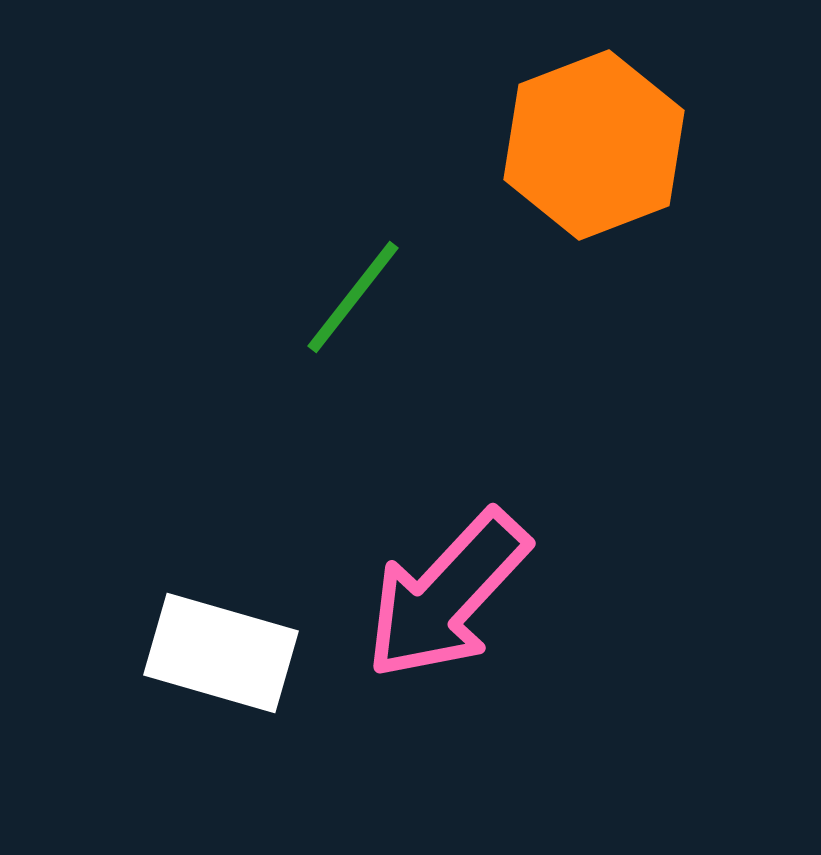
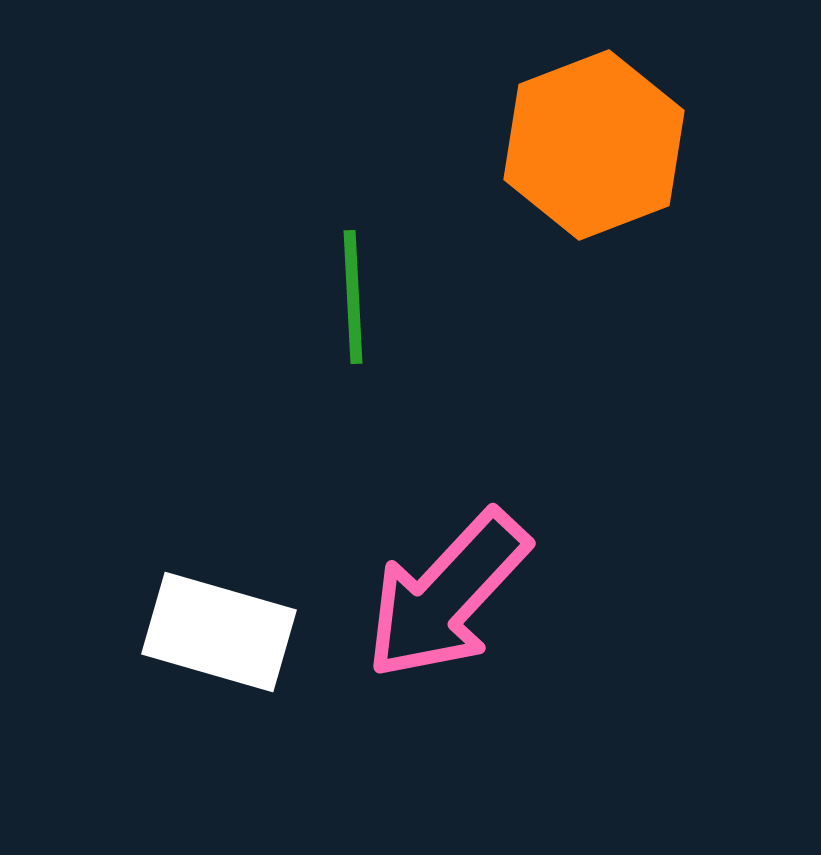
green line: rotated 41 degrees counterclockwise
white rectangle: moved 2 px left, 21 px up
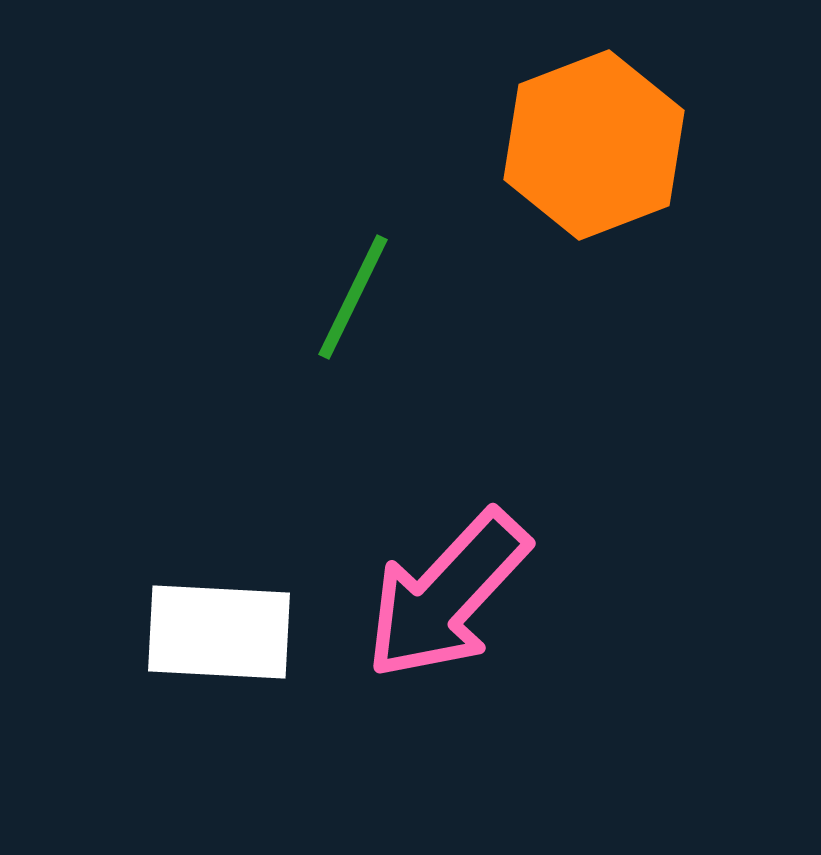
green line: rotated 29 degrees clockwise
white rectangle: rotated 13 degrees counterclockwise
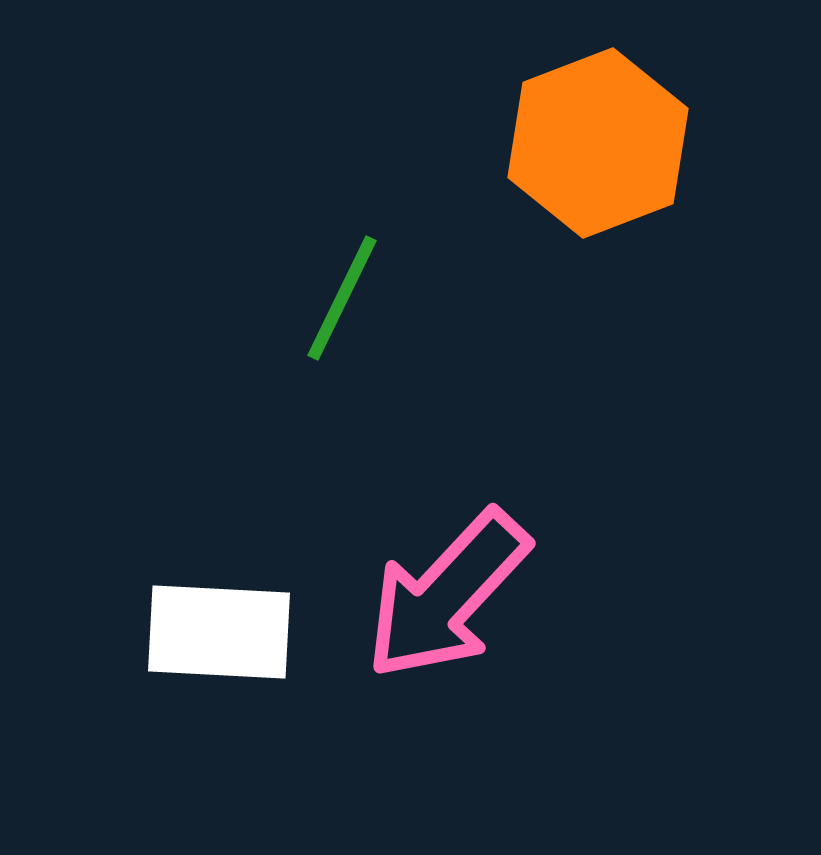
orange hexagon: moved 4 px right, 2 px up
green line: moved 11 px left, 1 px down
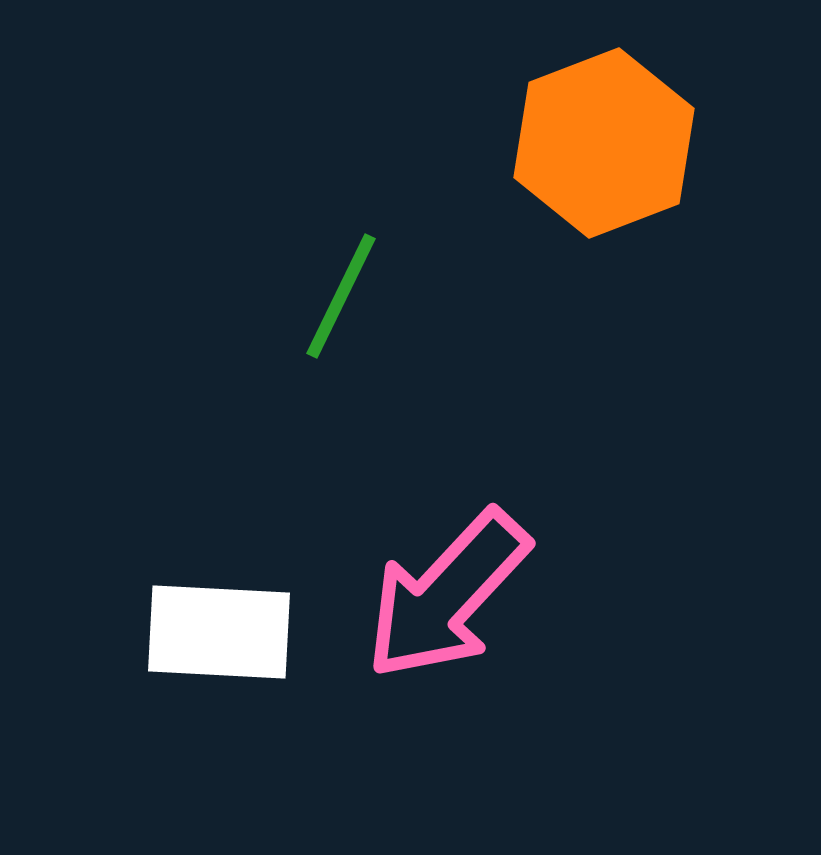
orange hexagon: moved 6 px right
green line: moved 1 px left, 2 px up
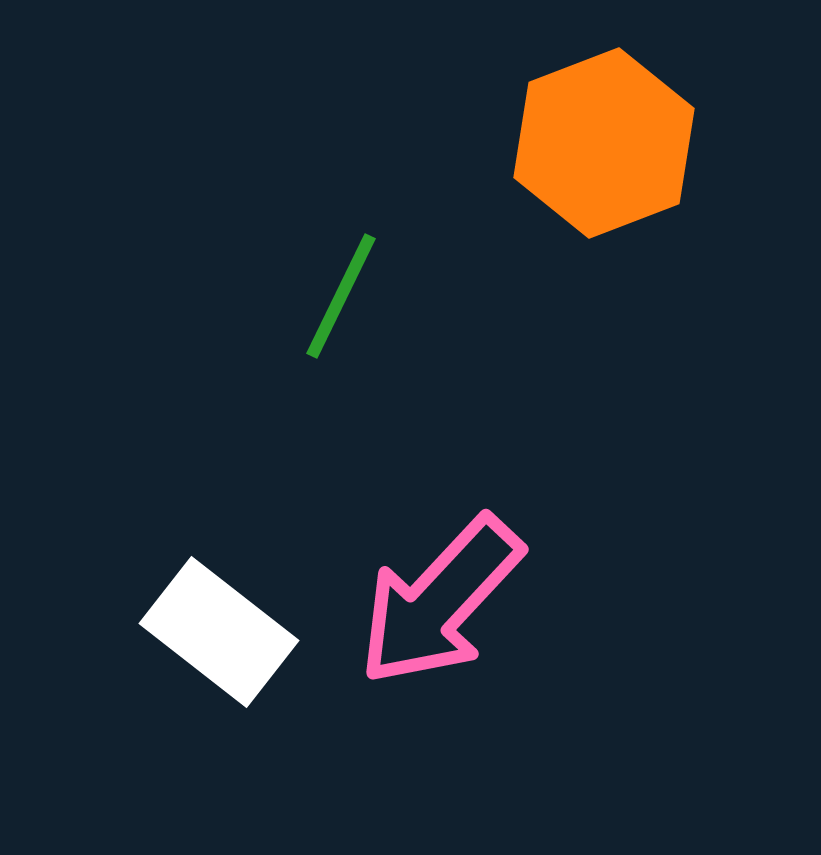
pink arrow: moved 7 px left, 6 px down
white rectangle: rotated 35 degrees clockwise
